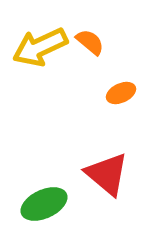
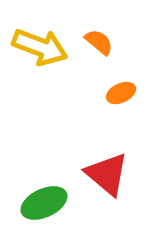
orange semicircle: moved 9 px right
yellow arrow: rotated 134 degrees counterclockwise
green ellipse: moved 1 px up
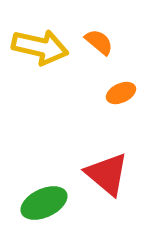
yellow arrow: rotated 8 degrees counterclockwise
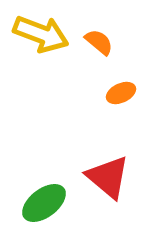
yellow arrow: moved 1 px right, 13 px up; rotated 8 degrees clockwise
red triangle: moved 1 px right, 3 px down
green ellipse: rotated 12 degrees counterclockwise
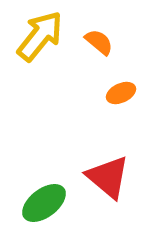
yellow arrow: moved 1 px left, 2 px down; rotated 72 degrees counterclockwise
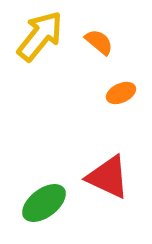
red triangle: rotated 15 degrees counterclockwise
